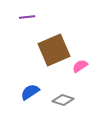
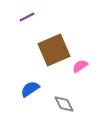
purple line: rotated 21 degrees counterclockwise
blue semicircle: moved 3 px up
gray diamond: moved 1 px right, 4 px down; rotated 45 degrees clockwise
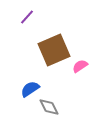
purple line: rotated 21 degrees counterclockwise
gray diamond: moved 15 px left, 3 px down
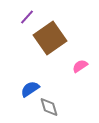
brown square: moved 4 px left, 12 px up; rotated 12 degrees counterclockwise
gray diamond: rotated 10 degrees clockwise
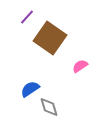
brown square: rotated 20 degrees counterclockwise
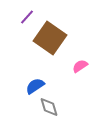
blue semicircle: moved 5 px right, 3 px up
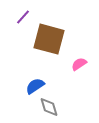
purple line: moved 4 px left
brown square: moved 1 px left, 1 px down; rotated 20 degrees counterclockwise
pink semicircle: moved 1 px left, 2 px up
